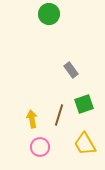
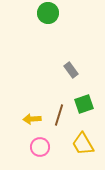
green circle: moved 1 px left, 1 px up
yellow arrow: rotated 84 degrees counterclockwise
yellow trapezoid: moved 2 px left
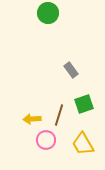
pink circle: moved 6 px right, 7 px up
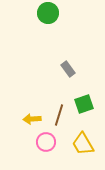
gray rectangle: moved 3 px left, 1 px up
pink circle: moved 2 px down
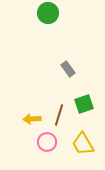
pink circle: moved 1 px right
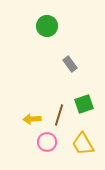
green circle: moved 1 px left, 13 px down
gray rectangle: moved 2 px right, 5 px up
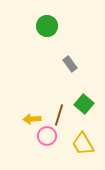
green square: rotated 30 degrees counterclockwise
pink circle: moved 6 px up
